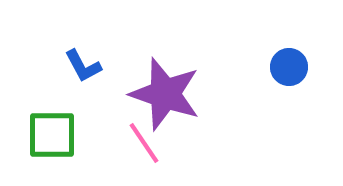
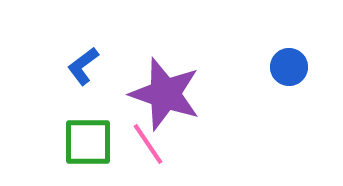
blue L-shape: rotated 81 degrees clockwise
green square: moved 36 px right, 7 px down
pink line: moved 4 px right, 1 px down
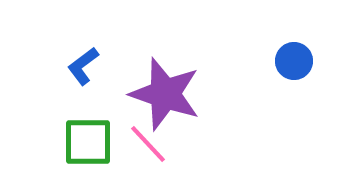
blue circle: moved 5 px right, 6 px up
pink line: rotated 9 degrees counterclockwise
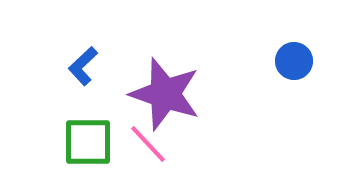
blue L-shape: rotated 6 degrees counterclockwise
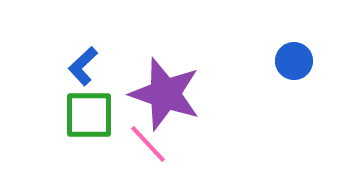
green square: moved 1 px right, 27 px up
